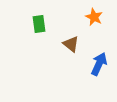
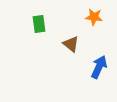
orange star: rotated 18 degrees counterclockwise
blue arrow: moved 3 px down
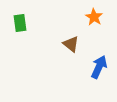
orange star: rotated 24 degrees clockwise
green rectangle: moved 19 px left, 1 px up
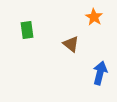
green rectangle: moved 7 px right, 7 px down
blue arrow: moved 1 px right, 6 px down; rotated 10 degrees counterclockwise
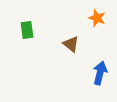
orange star: moved 3 px right, 1 px down; rotated 12 degrees counterclockwise
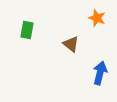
green rectangle: rotated 18 degrees clockwise
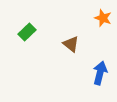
orange star: moved 6 px right
green rectangle: moved 2 px down; rotated 36 degrees clockwise
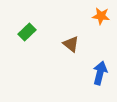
orange star: moved 2 px left, 2 px up; rotated 12 degrees counterclockwise
